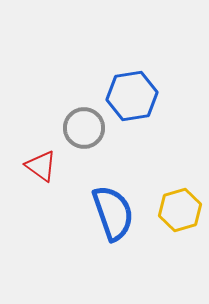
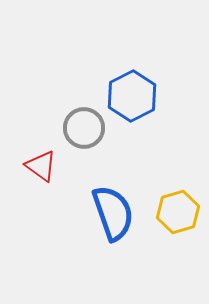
blue hexagon: rotated 18 degrees counterclockwise
yellow hexagon: moved 2 px left, 2 px down
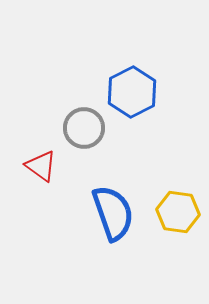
blue hexagon: moved 4 px up
yellow hexagon: rotated 24 degrees clockwise
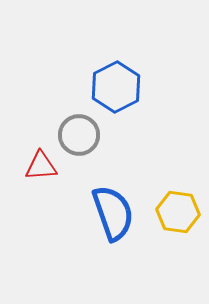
blue hexagon: moved 16 px left, 5 px up
gray circle: moved 5 px left, 7 px down
red triangle: rotated 40 degrees counterclockwise
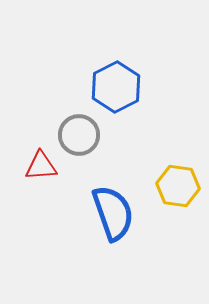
yellow hexagon: moved 26 px up
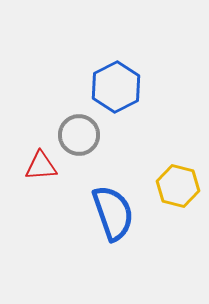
yellow hexagon: rotated 6 degrees clockwise
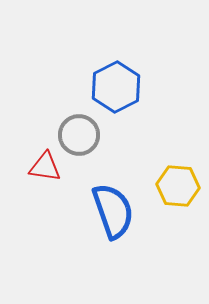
red triangle: moved 4 px right, 1 px down; rotated 12 degrees clockwise
yellow hexagon: rotated 9 degrees counterclockwise
blue semicircle: moved 2 px up
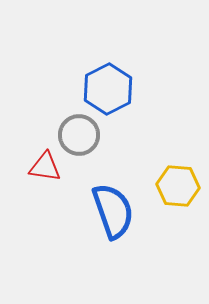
blue hexagon: moved 8 px left, 2 px down
